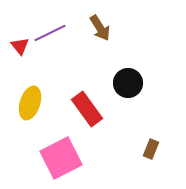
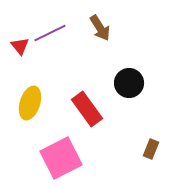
black circle: moved 1 px right
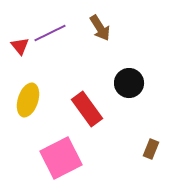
yellow ellipse: moved 2 px left, 3 px up
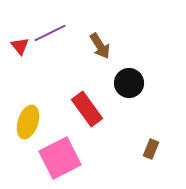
brown arrow: moved 18 px down
yellow ellipse: moved 22 px down
pink square: moved 1 px left
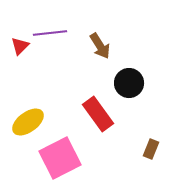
purple line: rotated 20 degrees clockwise
red triangle: rotated 24 degrees clockwise
red rectangle: moved 11 px right, 5 px down
yellow ellipse: rotated 36 degrees clockwise
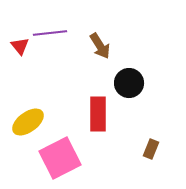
red triangle: rotated 24 degrees counterclockwise
red rectangle: rotated 36 degrees clockwise
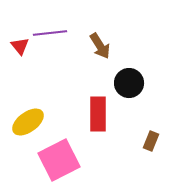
brown rectangle: moved 8 px up
pink square: moved 1 px left, 2 px down
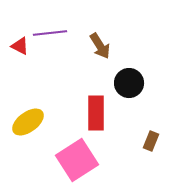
red triangle: rotated 24 degrees counterclockwise
red rectangle: moved 2 px left, 1 px up
pink square: moved 18 px right; rotated 6 degrees counterclockwise
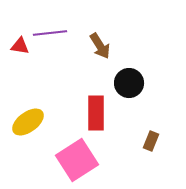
red triangle: rotated 18 degrees counterclockwise
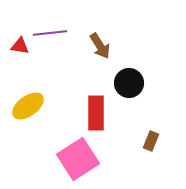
yellow ellipse: moved 16 px up
pink square: moved 1 px right, 1 px up
